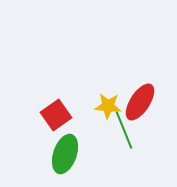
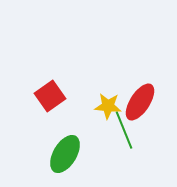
red square: moved 6 px left, 19 px up
green ellipse: rotated 12 degrees clockwise
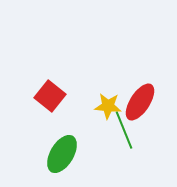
red square: rotated 16 degrees counterclockwise
green ellipse: moved 3 px left
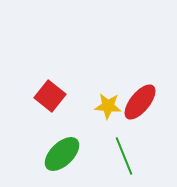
red ellipse: rotated 6 degrees clockwise
green line: moved 26 px down
green ellipse: rotated 15 degrees clockwise
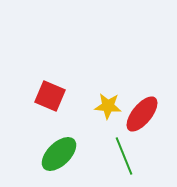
red square: rotated 16 degrees counterclockwise
red ellipse: moved 2 px right, 12 px down
green ellipse: moved 3 px left
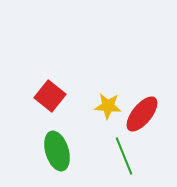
red square: rotated 16 degrees clockwise
green ellipse: moved 2 px left, 3 px up; rotated 63 degrees counterclockwise
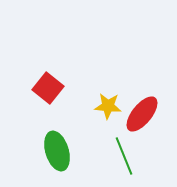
red square: moved 2 px left, 8 px up
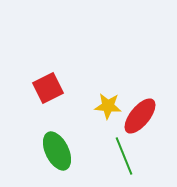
red square: rotated 24 degrees clockwise
red ellipse: moved 2 px left, 2 px down
green ellipse: rotated 9 degrees counterclockwise
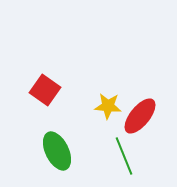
red square: moved 3 px left, 2 px down; rotated 28 degrees counterclockwise
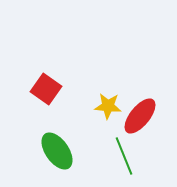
red square: moved 1 px right, 1 px up
green ellipse: rotated 9 degrees counterclockwise
